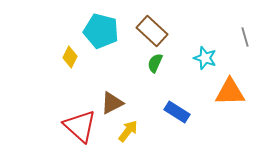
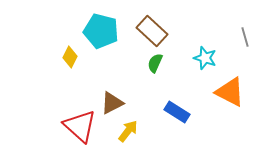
orange triangle: rotated 28 degrees clockwise
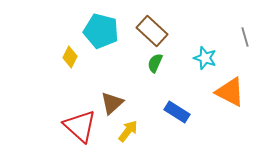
brown triangle: rotated 15 degrees counterclockwise
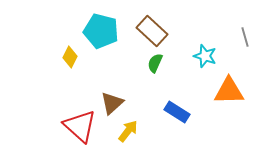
cyan star: moved 2 px up
orange triangle: moved 1 px left, 1 px up; rotated 28 degrees counterclockwise
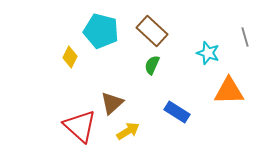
cyan star: moved 3 px right, 3 px up
green semicircle: moved 3 px left, 2 px down
yellow arrow: rotated 20 degrees clockwise
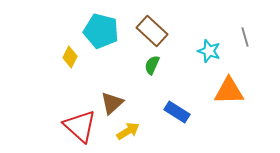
cyan star: moved 1 px right, 2 px up
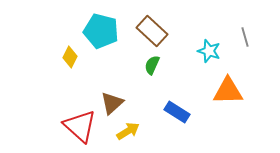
orange triangle: moved 1 px left
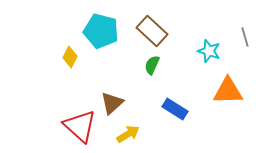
blue rectangle: moved 2 px left, 3 px up
yellow arrow: moved 3 px down
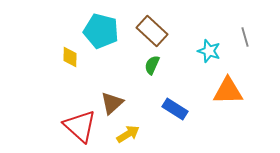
yellow diamond: rotated 25 degrees counterclockwise
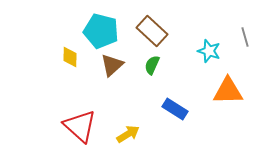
brown triangle: moved 38 px up
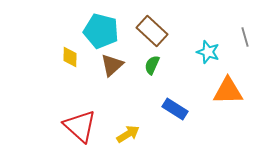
cyan star: moved 1 px left, 1 px down
